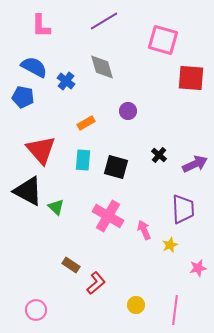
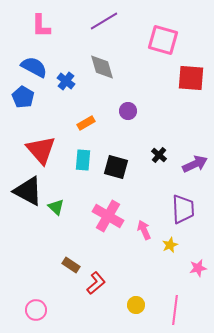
blue pentagon: rotated 20 degrees clockwise
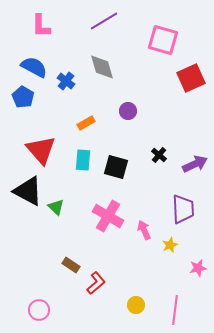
red square: rotated 28 degrees counterclockwise
pink circle: moved 3 px right
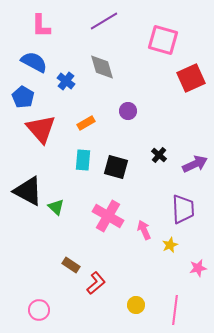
blue semicircle: moved 5 px up
red triangle: moved 21 px up
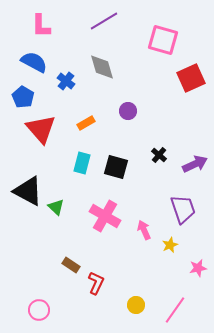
cyan rectangle: moved 1 px left, 3 px down; rotated 10 degrees clockwise
purple trapezoid: rotated 16 degrees counterclockwise
pink cross: moved 3 px left
red L-shape: rotated 25 degrees counterclockwise
pink line: rotated 28 degrees clockwise
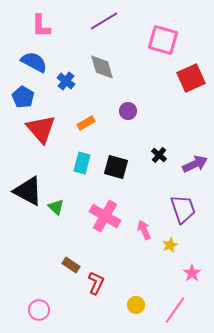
pink star: moved 6 px left, 5 px down; rotated 24 degrees counterclockwise
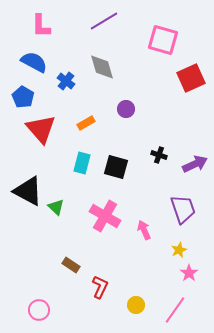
purple circle: moved 2 px left, 2 px up
black cross: rotated 21 degrees counterclockwise
yellow star: moved 9 px right, 5 px down
pink star: moved 3 px left
red L-shape: moved 4 px right, 4 px down
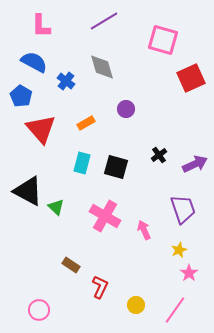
blue pentagon: moved 2 px left, 1 px up
black cross: rotated 35 degrees clockwise
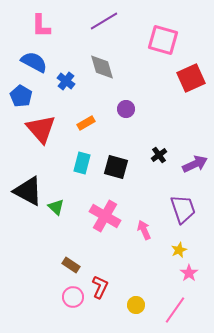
pink circle: moved 34 px right, 13 px up
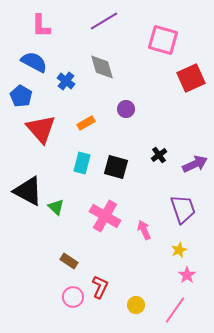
brown rectangle: moved 2 px left, 4 px up
pink star: moved 2 px left, 2 px down
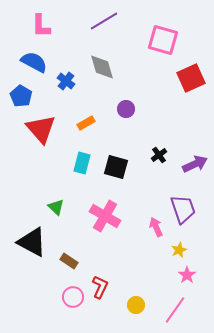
black triangle: moved 4 px right, 51 px down
pink arrow: moved 12 px right, 3 px up
